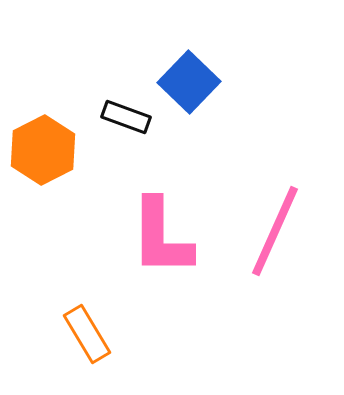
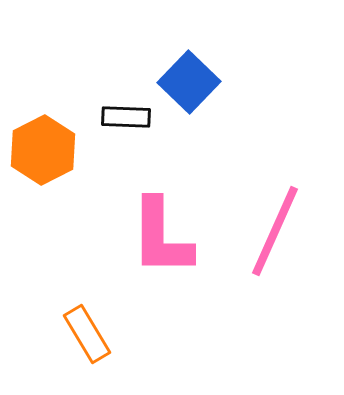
black rectangle: rotated 18 degrees counterclockwise
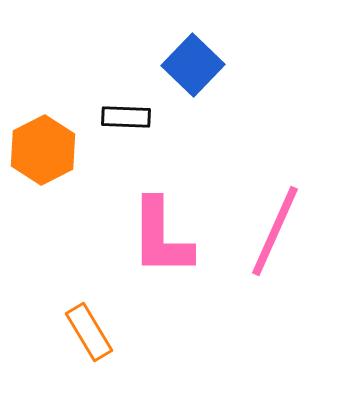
blue square: moved 4 px right, 17 px up
orange rectangle: moved 2 px right, 2 px up
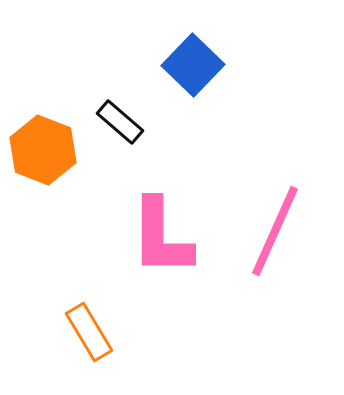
black rectangle: moved 6 px left, 5 px down; rotated 39 degrees clockwise
orange hexagon: rotated 12 degrees counterclockwise
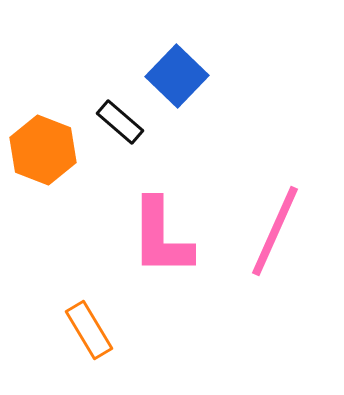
blue square: moved 16 px left, 11 px down
orange rectangle: moved 2 px up
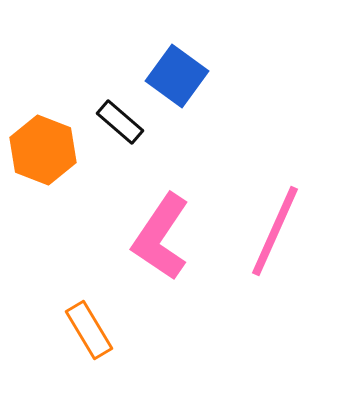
blue square: rotated 8 degrees counterclockwise
pink L-shape: rotated 34 degrees clockwise
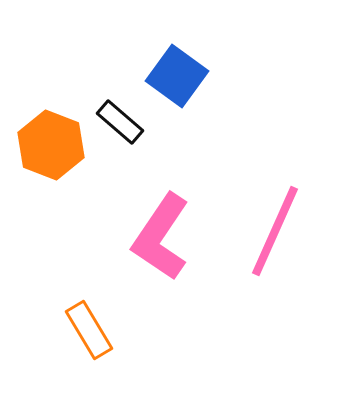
orange hexagon: moved 8 px right, 5 px up
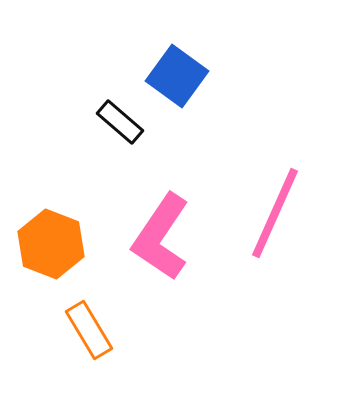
orange hexagon: moved 99 px down
pink line: moved 18 px up
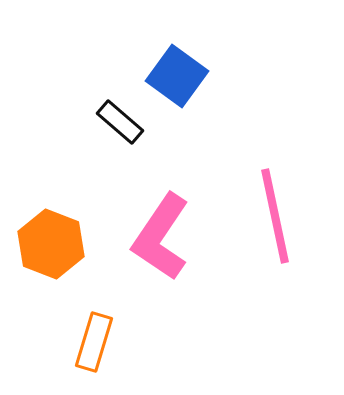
pink line: moved 3 px down; rotated 36 degrees counterclockwise
orange rectangle: moved 5 px right, 12 px down; rotated 48 degrees clockwise
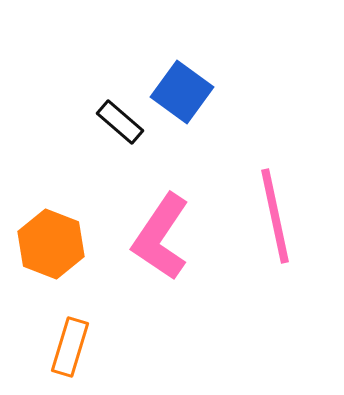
blue square: moved 5 px right, 16 px down
orange rectangle: moved 24 px left, 5 px down
